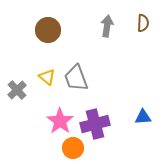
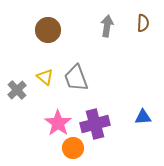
yellow triangle: moved 2 px left
pink star: moved 2 px left, 2 px down
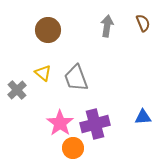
brown semicircle: rotated 24 degrees counterclockwise
yellow triangle: moved 2 px left, 4 px up
pink star: moved 2 px right
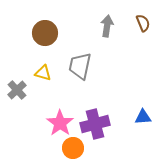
brown circle: moved 3 px left, 3 px down
yellow triangle: rotated 24 degrees counterclockwise
gray trapezoid: moved 4 px right, 12 px up; rotated 32 degrees clockwise
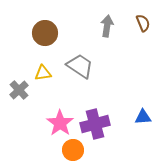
gray trapezoid: rotated 112 degrees clockwise
yellow triangle: rotated 24 degrees counterclockwise
gray cross: moved 2 px right
orange circle: moved 2 px down
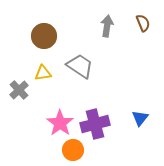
brown circle: moved 1 px left, 3 px down
blue triangle: moved 3 px left, 1 px down; rotated 48 degrees counterclockwise
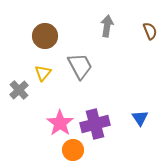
brown semicircle: moved 7 px right, 8 px down
brown circle: moved 1 px right
gray trapezoid: rotated 28 degrees clockwise
yellow triangle: rotated 42 degrees counterclockwise
blue triangle: rotated 12 degrees counterclockwise
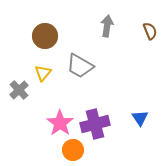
gray trapezoid: rotated 148 degrees clockwise
